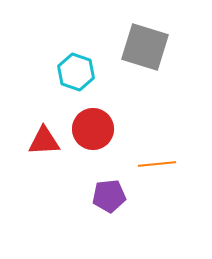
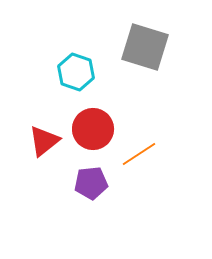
red triangle: rotated 36 degrees counterclockwise
orange line: moved 18 px left, 10 px up; rotated 27 degrees counterclockwise
purple pentagon: moved 18 px left, 13 px up
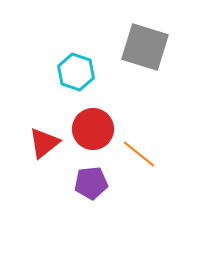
red triangle: moved 2 px down
orange line: rotated 72 degrees clockwise
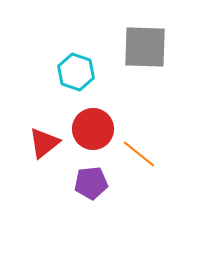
gray square: rotated 15 degrees counterclockwise
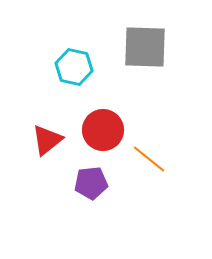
cyan hexagon: moved 2 px left, 5 px up; rotated 6 degrees counterclockwise
red circle: moved 10 px right, 1 px down
red triangle: moved 3 px right, 3 px up
orange line: moved 10 px right, 5 px down
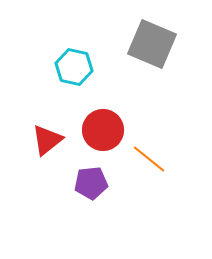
gray square: moved 7 px right, 3 px up; rotated 21 degrees clockwise
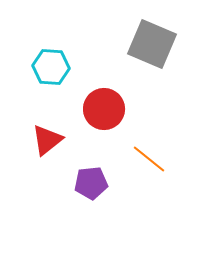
cyan hexagon: moved 23 px left; rotated 9 degrees counterclockwise
red circle: moved 1 px right, 21 px up
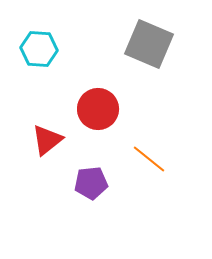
gray square: moved 3 px left
cyan hexagon: moved 12 px left, 18 px up
red circle: moved 6 px left
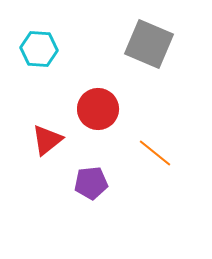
orange line: moved 6 px right, 6 px up
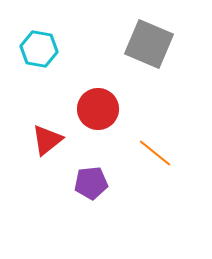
cyan hexagon: rotated 6 degrees clockwise
